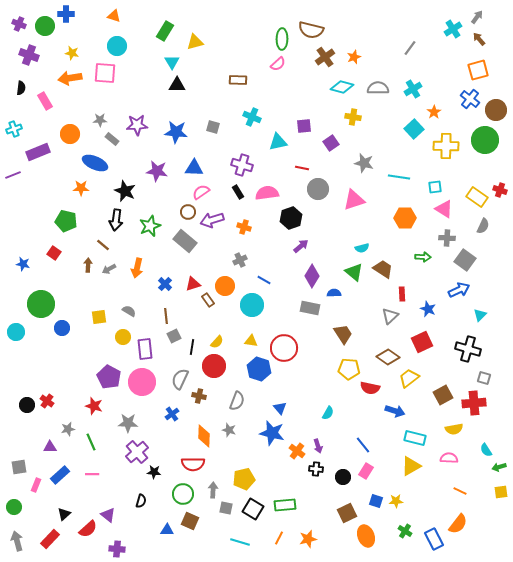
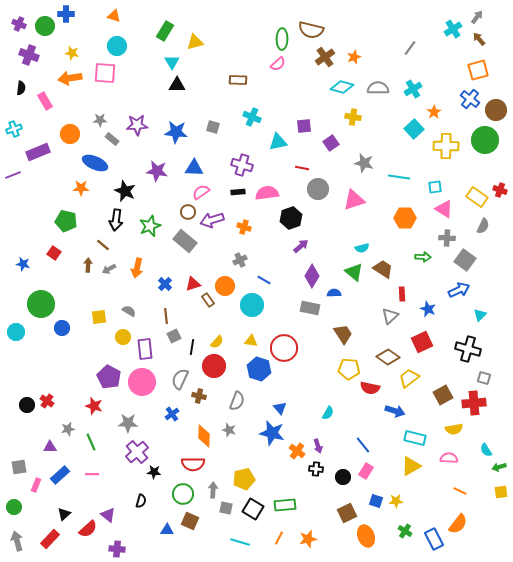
black rectangle at (238, 192): rotated 64 degrees counterclockwise
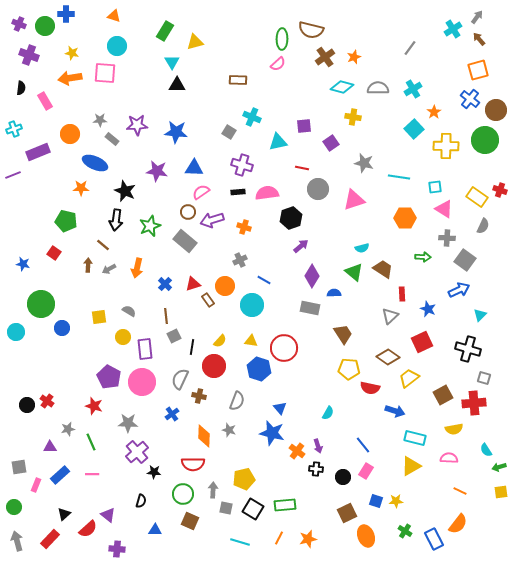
gray square at (213, 127): moved 16 px right, 5 px down; rotated 16 degrees clockwise
yellow semicircle at (217, 342): moved 3 px right, 1 px up
blue triangle at (167, 530): moved 12 px left
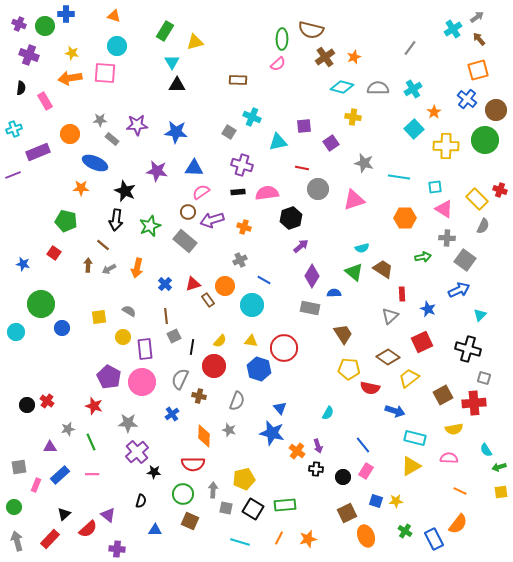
gray arrow at (477, 17): rotated 16 degrees clockwise
blue cross at (470, 99): moved 3 px left
yellow rectangle at (477, 197): moved 2 px down; rotated 10 degrees clockwise
green arrow at (423, 257): rotated 14 degrees counterclockwise
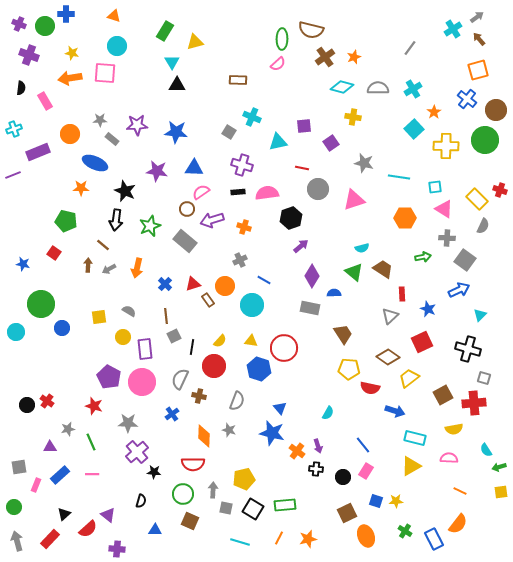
brown circle at (188, 212): moved 1 px left, 3 px up
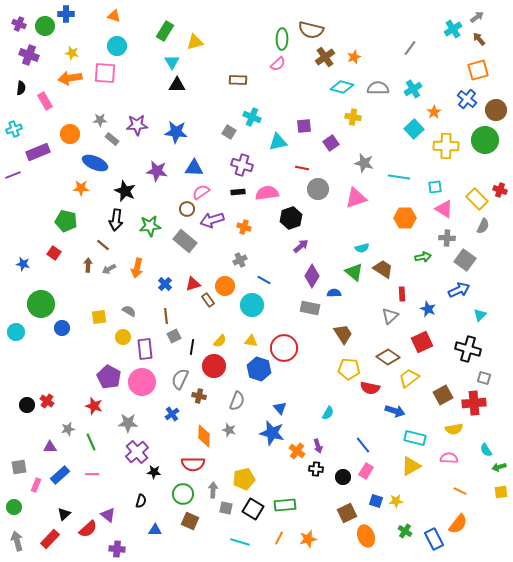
pink triangle at (354, 200): moved 2 px right, 2 px up
green star at (150, 226): rotated 15 degrees clockwise
